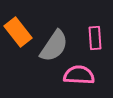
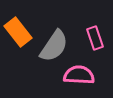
pink rectangle: rotated 15 degrees counterclockwise
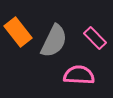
pink rectangle: rotated 25 degrees counterclockwise
gray semicircle: moved 5 px up; rotated 8 degrees counterclockwise
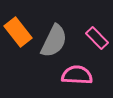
pink rectangle: moved 2 px right
pink semicircle: moved 2 px left
